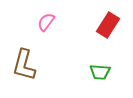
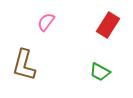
green trapezoid: rotated 25 degrees clockwise
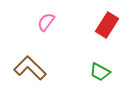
red rectangle: moved 1 px left
brown L-shape: moved 6 px right, 3 px down; rotated 120 degrees clockwise
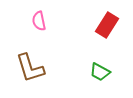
pink semicircle: moved 7 px left, 1 px up; rotated 48 degrees counterclockwise
brown L-shape: rotated 152 degrees counterclockwise
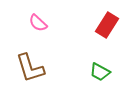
pink semicircle: moved 1 px left, 2 px down; rotated 36 degrees counterclockwise
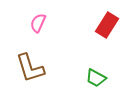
pink semicircle: rotated 72 degrees clockwise
green trapezoid: moved 4 px left, 6 px down
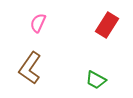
brown L-shape: rotated 52 degrees clockwise
green trapezoid: moved 2 px down
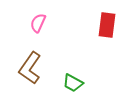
red rectangle: rotated 25 degrees counterclockwise
green trapezoid: moved 23 px left, 3 px down
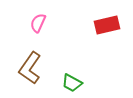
red rectangle: rotated 70 degrees clockwise
green trapezoid: moved 1 px left
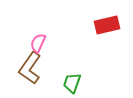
pink semicircle: moved 20 px down
green trapezoid: rotated 80 degrees clockwise
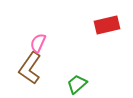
green trapezoid: moved 5 px right, 1 px down; rotated 30 degrees clockwise
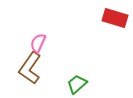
red rectangle: moved 8 px right, 7 px up; rotated 30 degrees clockwise
